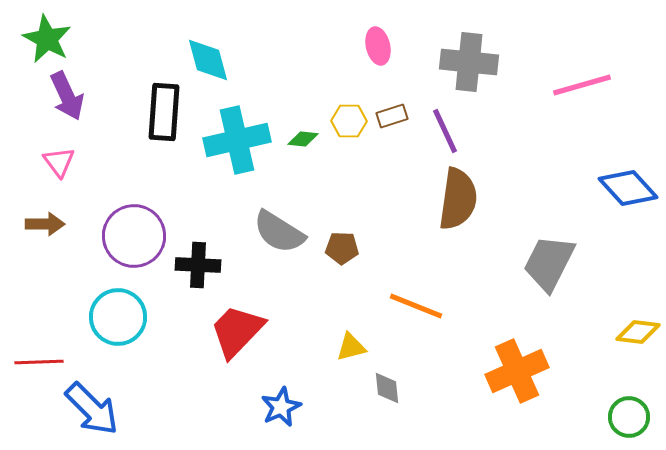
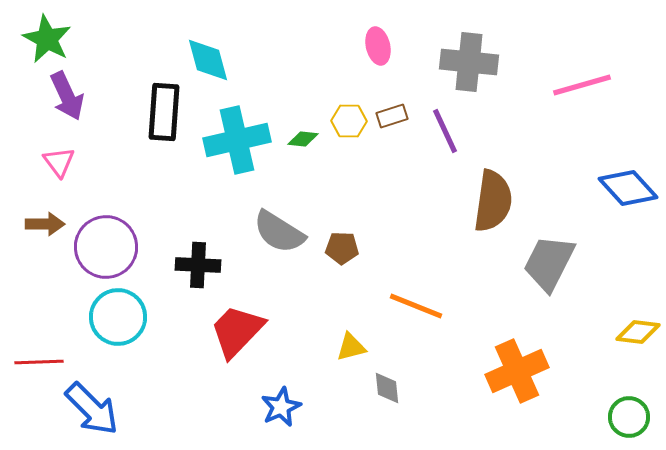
brown semicircle: moved 35 px right, 2 px down
purple circle: moved 28 px left, 11 px down
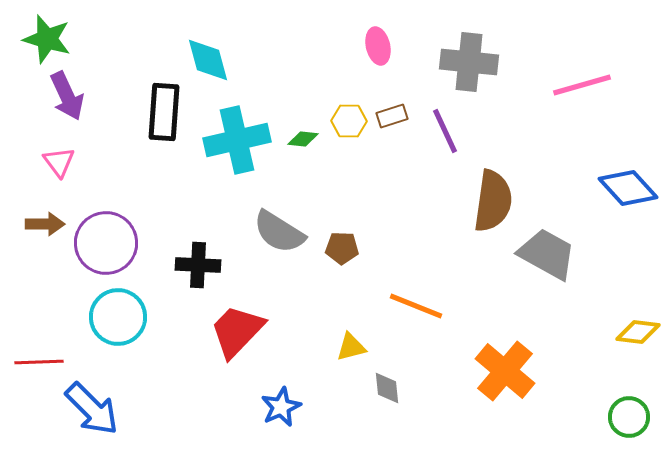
green star: rotated 12 degrees counterclockwise
purple circle: moved 4 px up
gray trapezoid: moved 2 px left, 9 px up; rotated 92 degrees clockwise
orange cross: moved 12 px left; rotated 26 degrees counterclockwise
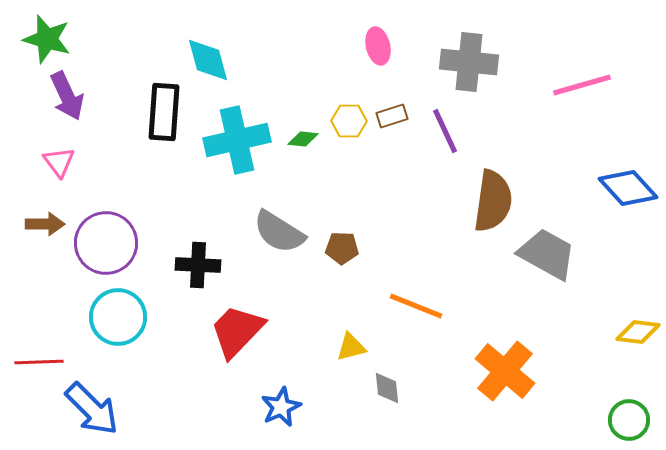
green circle: moved 3 px down
